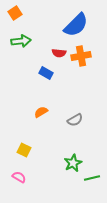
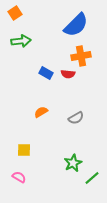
red semicircle: moved 9 px right, 21 px down
gray semicircle: moved 1 px right, 2 px up
yellow square: rotated 24 degrees counterclockwise
green line: rotated 28 degrees counterclockwise
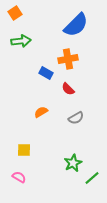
orange cross: moved 13 px left, 3 px down
red semicircle: moved 15 px down; rotated 40 degrees clockwise
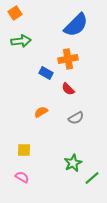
pink semicircle: moved 3 px right
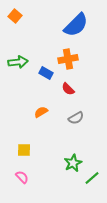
orange square: moved 3 px down; rotated 16 degrees counterclockwise
green arrow: moved 3 px left, 21 px down
pink semicircle: rotated 16 degrees clockwise
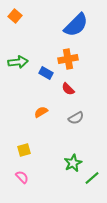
yellow square: rotated 16 degrees counterclockwise
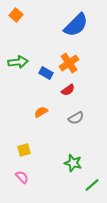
orange square: moved 1 px right, 1 px up
orange cross: moved 1 px right, 4 px down; rotated 24 degrees counterclockwise
red semicircle: moved 1 px down; rotated 80 degrees counterclockwise
green star: rotated 30 degrees counterclockwise
green line: moved 7 px down
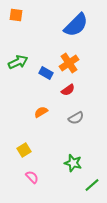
orange square: rotated 32 degrees counterclockwise
green arrow: rotated 18 degrees counterclockwise
yellow square: rotated 16 degrees counterclockwise
pink semicircle: moved 10 px right
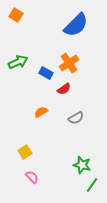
orange square: rotated 24 degrees clockwise
red semicircle: moved 4 px left, 1 px up
yellow square: moved 1 px right, 2 px down
green star: moved 9 px right, 2 px down
green line: rotated 14 degrees counterclockwise
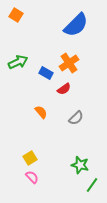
orange semicircle: rotated 80 degrees clockwise
gray semicircle: rotated 14 degrees counterclockwise
yellow square: moved 5 px right, 6 px down
green star: moved 2 px left
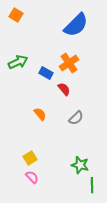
red semicircle: rotated 96 degrees counterclockwise
orange semicircle: moved 1 px left, 2 px down
green line: rotated 35 degrees counterclockwise
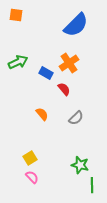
orange square: rotated 24 degrees counterclockwise
orange semicircle: moved 2 px right
